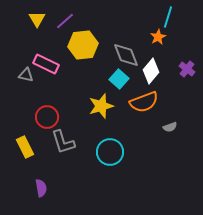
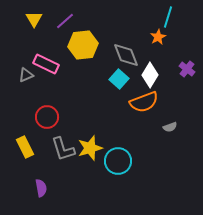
yellow triangle: moved 3 px left
white diamond: moved 1 px left, 4 px down; rotated 10 degrees counterclockwise
gray triangle: rotated 35 degrees counterclockwise
yellow star: moved 11 px left, 42 px down
gray L-shape: moved 7 px down
cyan circle: moved 8 px right, 9 px down
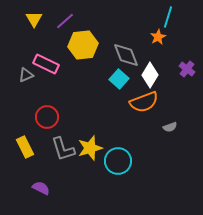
purple semicircle: rotated 54 degrees counterclockwise
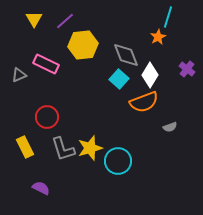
gray triangle: moved 7 px left
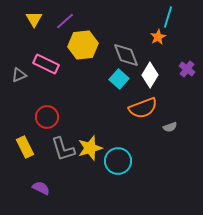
orange semicircle: moved 1 px left, 6 px down
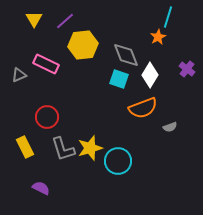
cyan square: rotated 24 degrees counterclockwise
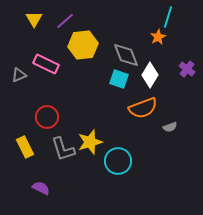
yellow star: moved 6 px up
